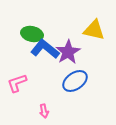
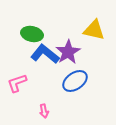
blue L-shape: moved 5 px down
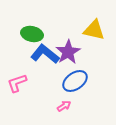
pink arrow: moved 20 px right, 5 px up; rotated 112 degrees counterclockwise
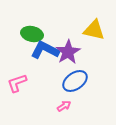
blue L-shape: moved 4 px up; rotated 12 degrees counterclockwise
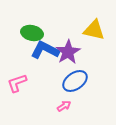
green ellipse: moved 1 px up
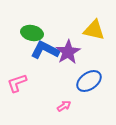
blue ellipse: moved 14 px right
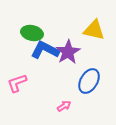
blue ellipse: rotated 25 degrees counterclockwise
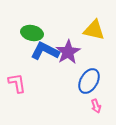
blue L-shape: moved 1 px down
pink L-shape: rotated 100 degrees clockwise
pink arrow: moved 32 px right; rotated 104 degrees clockwise
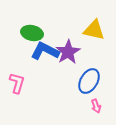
pink L-shape: rotated 25 degrees clockwise
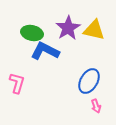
purple star: moved 24 px up
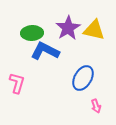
green ellipse: rotated 15 degrees counterclockwise
blue ellipse: moved 6 px left, 3 px up
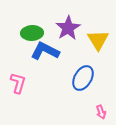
yellow triangle: moved 4 px right, 10 px down; rotated 45 degrees clockwise
pink L-shape: moved 1 px right
pink arrow: moved 5 px right, 6 px down
